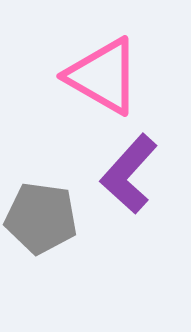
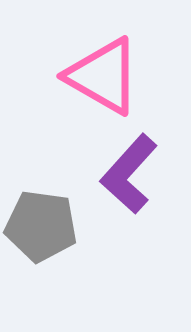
gray pentagon: moved 8 px down
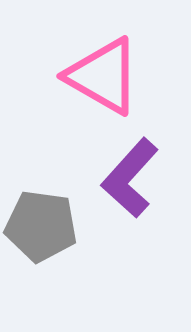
purple L-shape: moved 1 px right, 4 px down
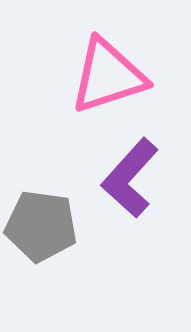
pink triangle: moved 5 px right; rotated 48 degrees counterclockwise
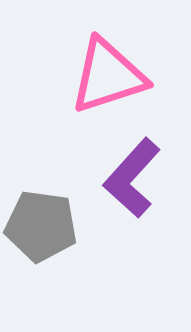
purple L-shape: moved 2 px right
